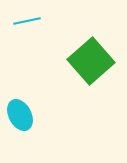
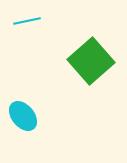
cyan ellipse: moved 3 px right, 1 px down; rotated 12 degrees counterclockwise
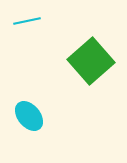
cyan ellipse: moved 6 px right
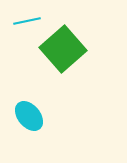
green square: moved 28 px left, 12 px up
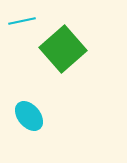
cyan line: moved 5 px left
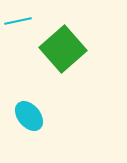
cyan line: moved 4 px left
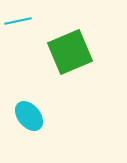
green square: moved 7 px right, 3 px down; rotated 18 degrees clockwise
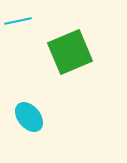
cyan ellipse: moved 1 px down
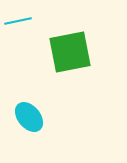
green square: rotated 12 degrees clockwise
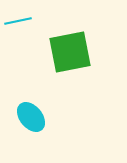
cyan ellipse: moved 2 px right
